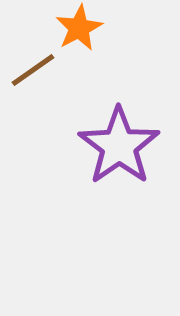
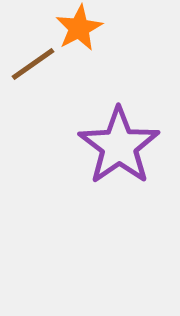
brown line: moved 6 px up
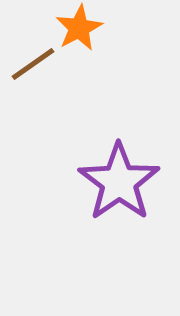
purple star: moved 36 px down
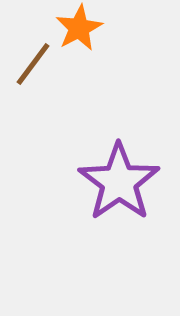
brown line: rotated 18 degrees counterclockwise
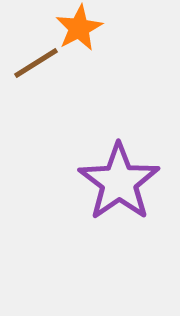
brown line: moved 3 px right, 1 px up; rotated 21 degrees clockwise
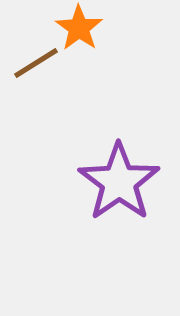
orange star: rotated 9 degrees counterclockwise
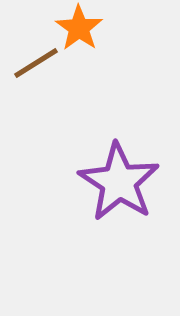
purple star: rotated 4 degrees counterclockwise
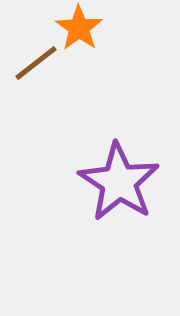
brown line: rotated 6 degrees counterclockwise
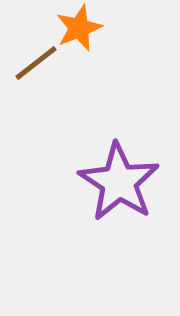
orange star: rotated 15 degrees clockwise
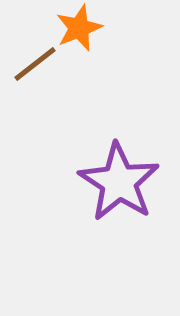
brown line: moved 1 px left, 1 px down
